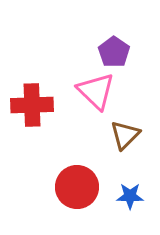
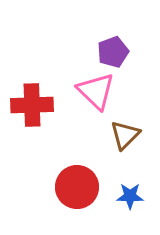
purple pentagon: moved 1 px left; rotated 16 degrees clockwise
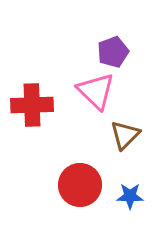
red circle: moved 3 px right, 2 px up
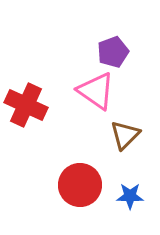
pink triangle: rotated 9 degrees counterclockwise
red cross: moved 6 px left; rotated 27 degrees clockwise
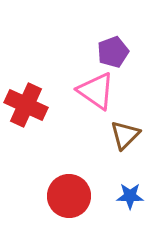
red circle: moved 11 px left, 11 px down
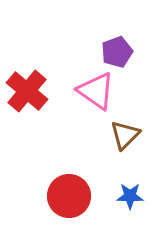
purple pentagon: moved 4 px right
red cross: moved 1 px right, 14 px up; rotated 15 degrees clockwise
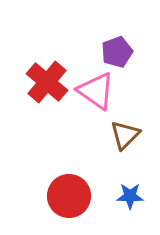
red cross: moved 20 px right, 9 px up
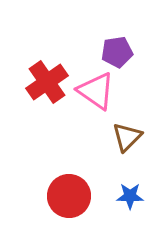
purple pentagon: rotated 12 degrees clockwise
red cross: rotated 15 degrees clockwise
brown triangle: moved 2 px right, 2 px down
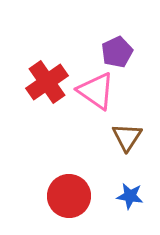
purple pentagon: rotated 16 degrees counterclockwise
brown triangle: rotated 12 degrees counterclockwise
blue star: rotated 8 degrees clockwise
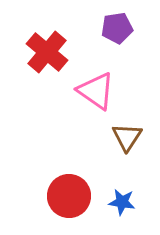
purple pentagon: moved 24 px up; rotated 16 degrees clockwise
red cross: moved 30 px up; rotated 15 degrees counterclockwise
blue star: moved 8 px left, 6 px down
